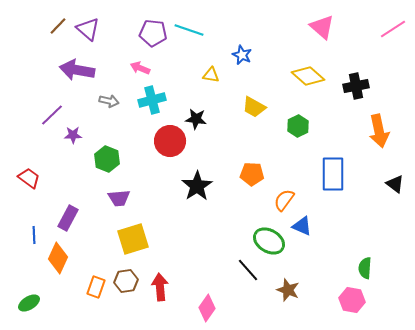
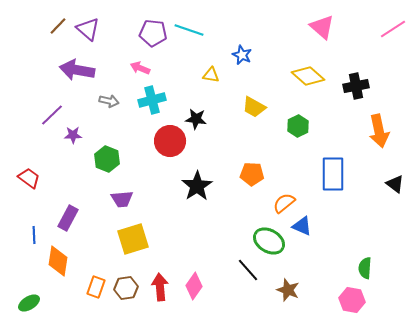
purple trapezoid at (119, 198): moved 3 px right, 1 px down
orange semicircle at (284, 200): moved 3 px down; rotated 15 degrees clockwise
orange diamond at (58, 258): moved 3 px down; rotated 16 degrees counterclockwise
brown hexagon at (126, 281): moved 7 px down
pink diamond at (207, 308): moved 13 px left, 22 px up
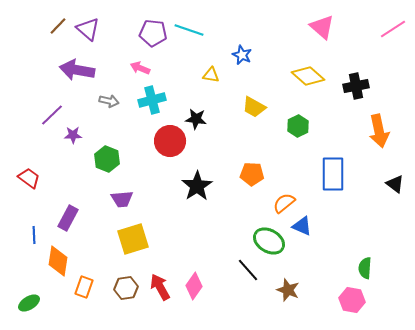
orange rectangle at (96, 287): moved 12 px left
red arrow at (160, 287): rotated 24 degrees counterclockwise
